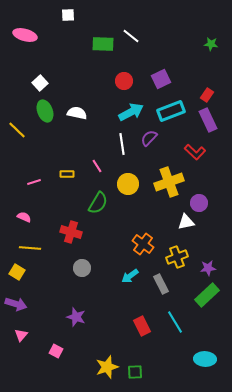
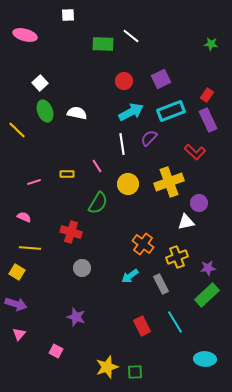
pink triangle at (21, 335): moved 2 px left, 1 px up
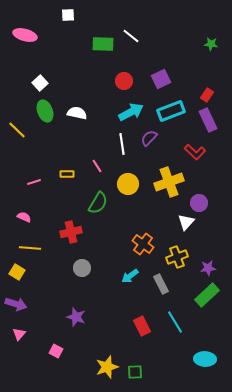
white triangle at (186, 222): rotated 36 degrees counterclockwise
red cross at (71, 232): rotated 30 degrees counterclockwise
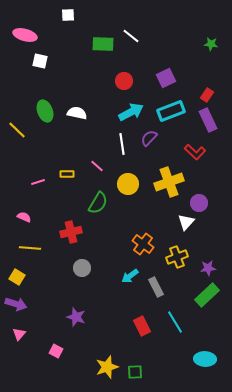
purple square at (161, 79): moved 5 px right, 1 px up
white square at (40, 83): moved 22 px up; rotated 35 degrees counterclockwise
pink line at (97, 166): rotated 16 degrees counterclockwise
pink line at (34, 182): moved 4 px right
yellow square at (17, 272): moved 5 px down
gray rectangle at (161, 284): moved 5 px left, 3 px down
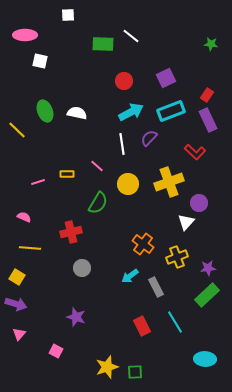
pink ellipse at (25, 35): rotated 15 degrees counterclockwise
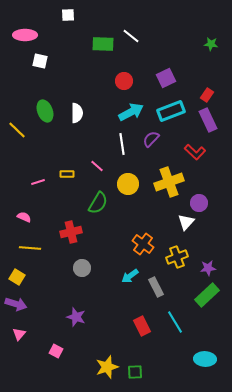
white semicircle at (77, 113): rotated 78 degrees clockwise
purple semicircle at (149, 138): moved 2 px right, 1 px down
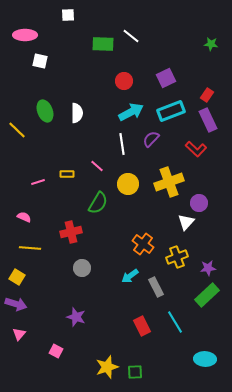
red L-shape at (195, 152): moved 1 px right, 3 px up
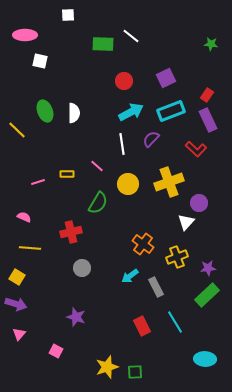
white semicircle at (77, 113): moved 3 px left
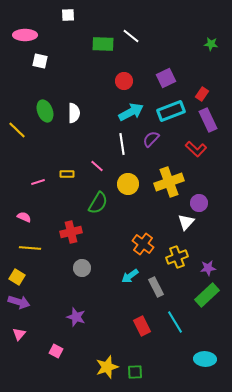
red rectangle at (207, 95): moved 5 px left, 1 px up
purple arrow at (16, 304): moved 3 px right, 2 px up
